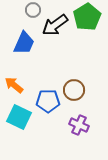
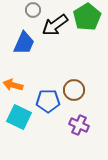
orange arrow: moved 1 px left; rotated 24 degrees counterclockwise
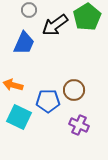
gray circle: moved 4 px left
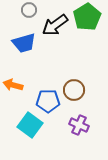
blue trapezoid: rotated 50 degrees clockwise
cyan square: moved 11 px right, 8 px down; rotated 10 degrees clockwise
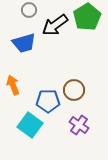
orange arrow: rotated 54 degrees clockwise
purple cross: rotated 12 degrees clockwise
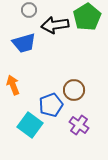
black arrow: rotated 28 degrees clockwise
blue pentagon: moved 3 px right, 4 px down; rotated 20 degrees counterclockwise
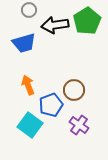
green pentagon: moved 4 px down
orange arrow: moved 15 px right
